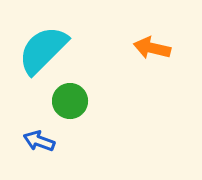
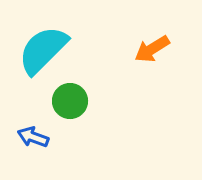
orange arrow: moved 1 px down; rotated 45 degrees counterclockwise
blue arrow: moved 6 px left, 4 px up
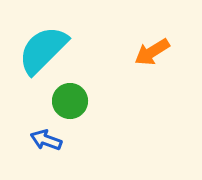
orange arrow: moved 3 px down
blue arrow: moved 13 px right, 3 px down
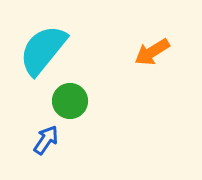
cyan semicircle: rotated 6 degrees counterclockwise
blue arrow: rotated 104 degrees clockwise
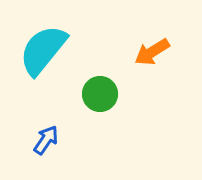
green circle: moved 30 px right, 7 px up
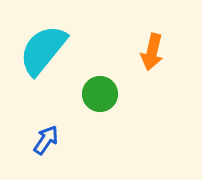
orange arrow: rotated 45 degrees counterclockwise
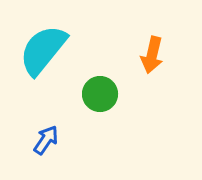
orange arrow: moved 3 px down
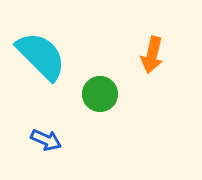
cyan semicircle: moved 2 px left, 6 px down; rotated 96 degrees clockwise
blue arrow: rotated 80 degrees clockwise
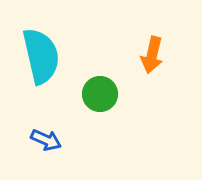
cyan semicircle: rotated 32 degrees clockwise
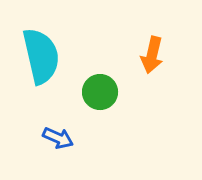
green circle: moved 2 px up
blue arrow: moved 12 px right, 2 px up
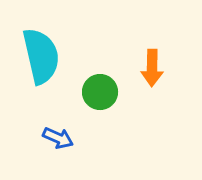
orange arrow: moved 13 px down; rotated 12 degrees counterclockwise
